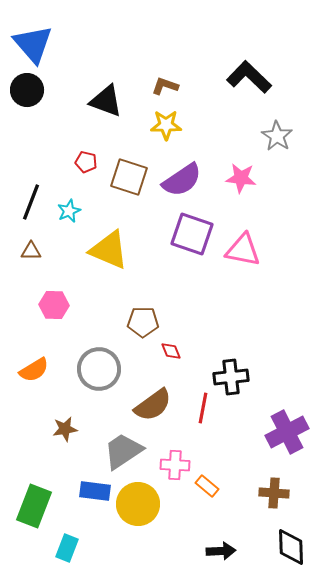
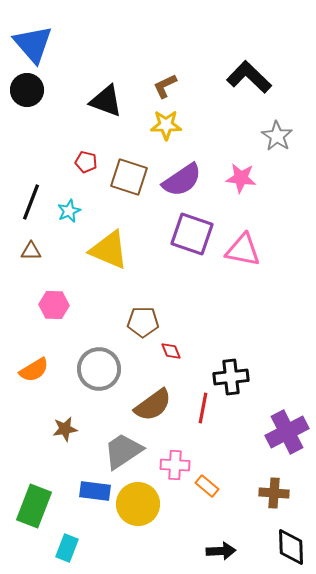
brown L-shape: rotated 44 degrees counterclockwise
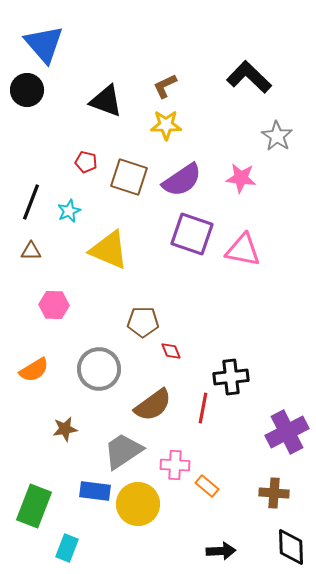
blue triangle: moved 11 px right
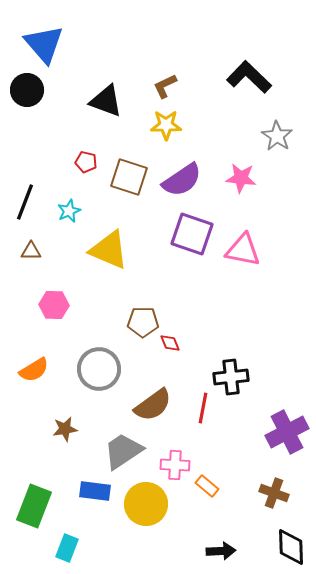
black line: moved 6 px left
red diamond: moved 1 px left, 8 px up
brown cross: rotated 16 degrees clockwise
yellow circle: moved 8 px right
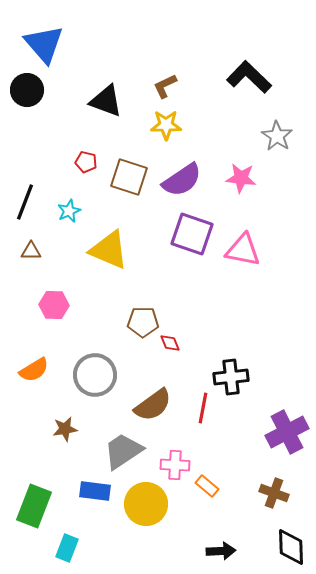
gray circle: moved 4 px left, 6 px down
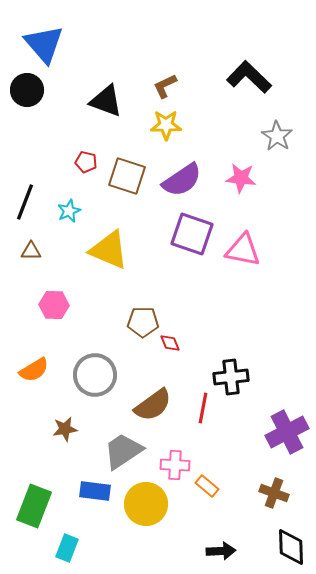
brown square: moved 2 px left, 1 px up
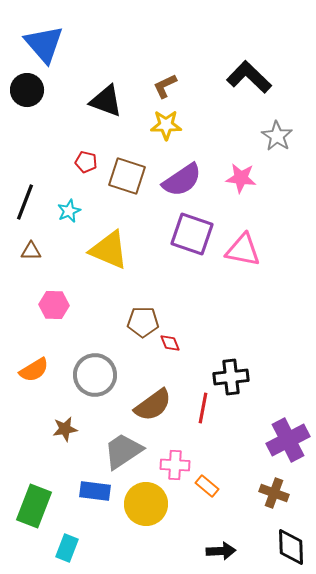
purple cross: moved 1 px right, 8 px down
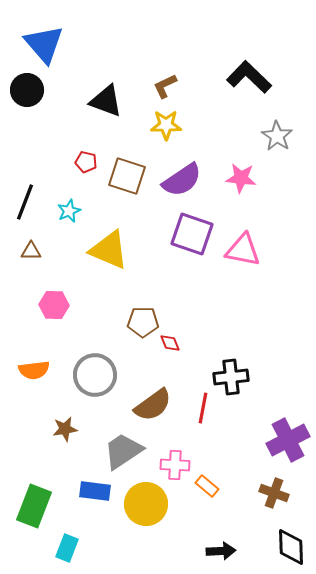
orange semicircle: rotated 24 degrees clockwise
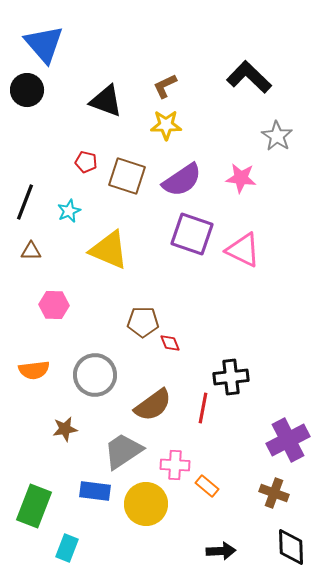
pink triangle: rotated 15 degrees clockwise
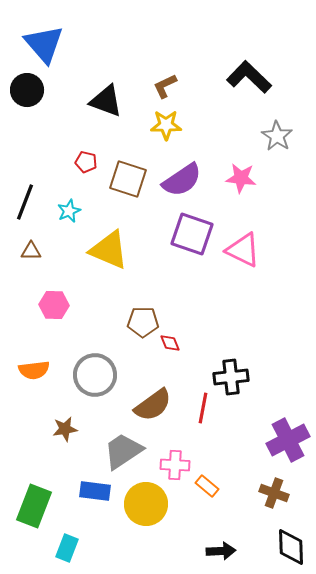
brown square: moved 1 px right, 3 px down
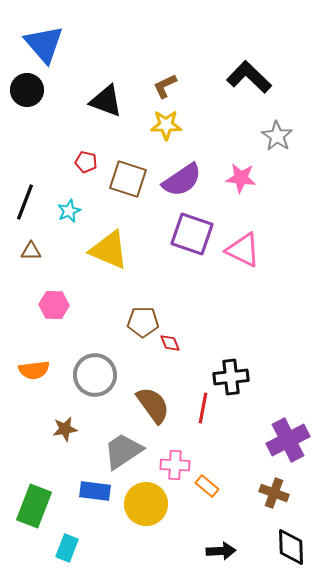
brown semicircle: rotated 90 degrees counterclockwise
